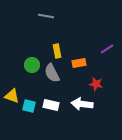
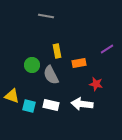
gray semicircle: moved 1 px left, 2 px down
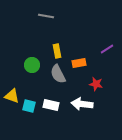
gray semicircle: moved 7 px right, 1 px up
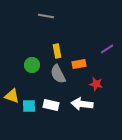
orange rectangle: moved 1 px down
cyan square: rotated 16 degrees counterclockwise
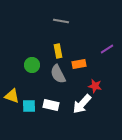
gray line: moved 15 px right, 5 px down
yellow rectangle: moved 1 px right
red star: moved 1 px left, 2 px down
white arrow: rotated 55 degrees counterclockwise
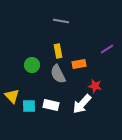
yellow triangle: rotated 28 degrees clockwise
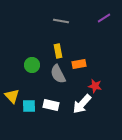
purple line: moved 3 px left, 31 px up
